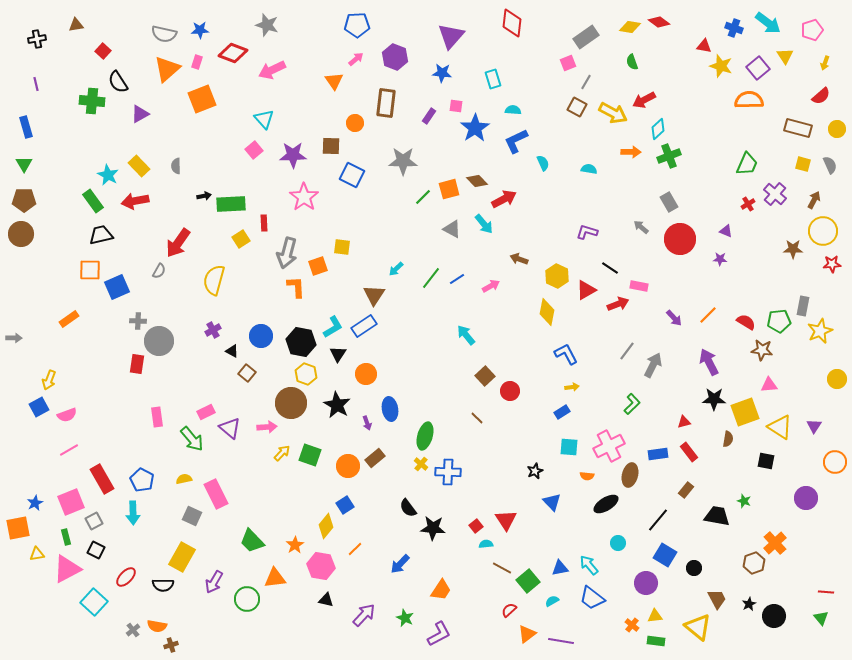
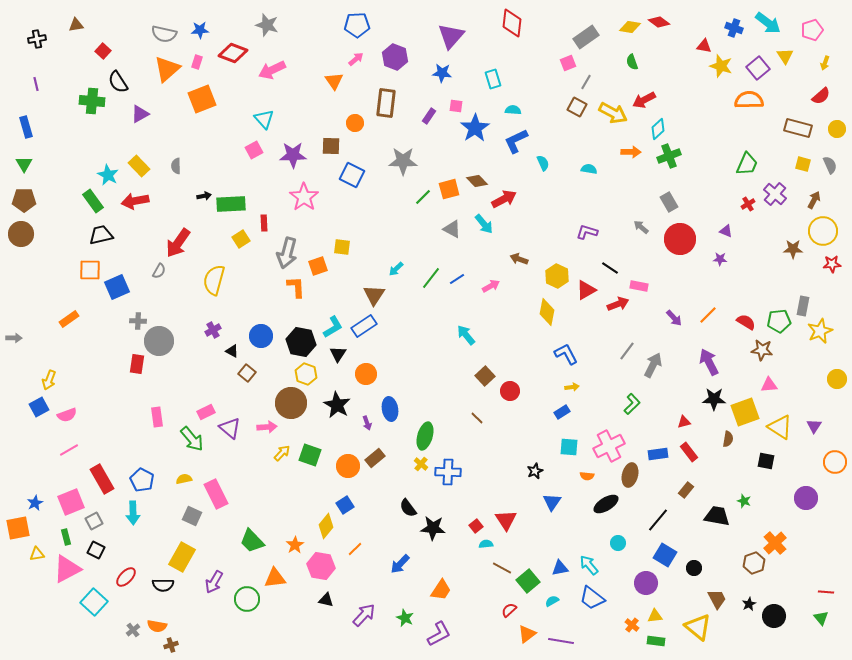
pink square at (254, 150): rotated 12 degrees clockwise
blue triangle at (552, 502): rotated 18 degrees clockwise
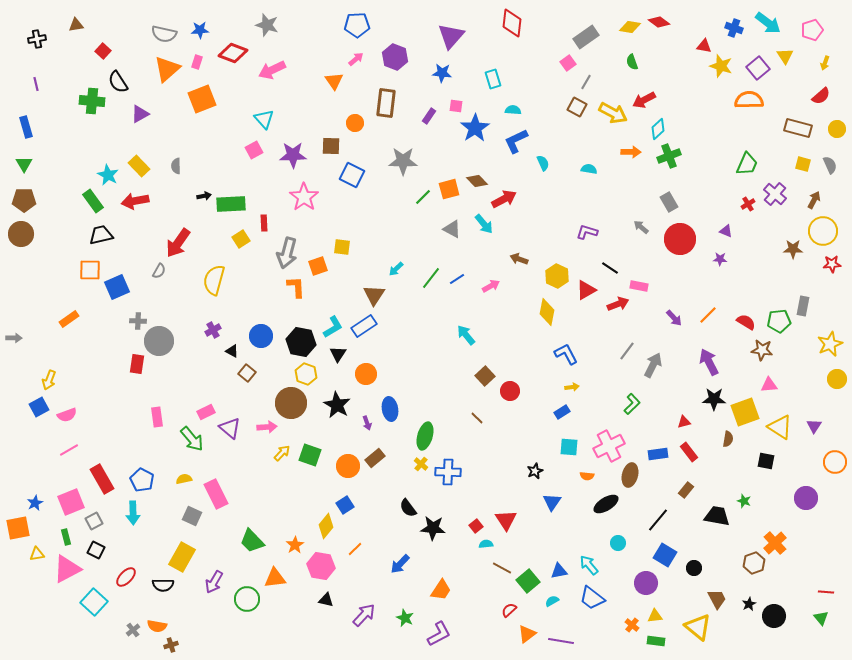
pink square at (568, 63): rotated 14 degrees counterclockwise
yellow star at (820, 331): moved 10 px right, 13 px down
blue triangle at (560, 568): moved 1 px left, 3 px down
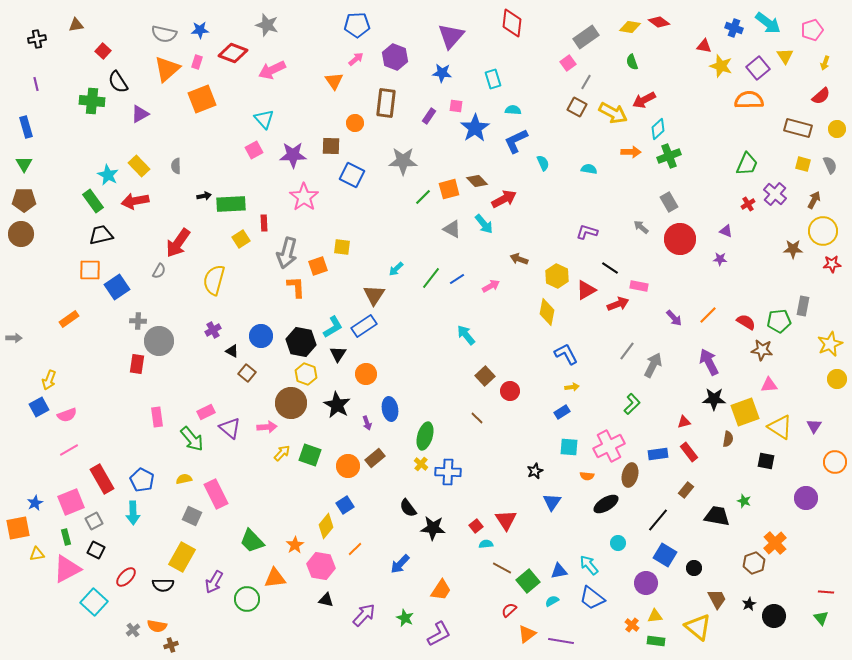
blue square at (117, 287): rotated 10 degrees counterclockwise
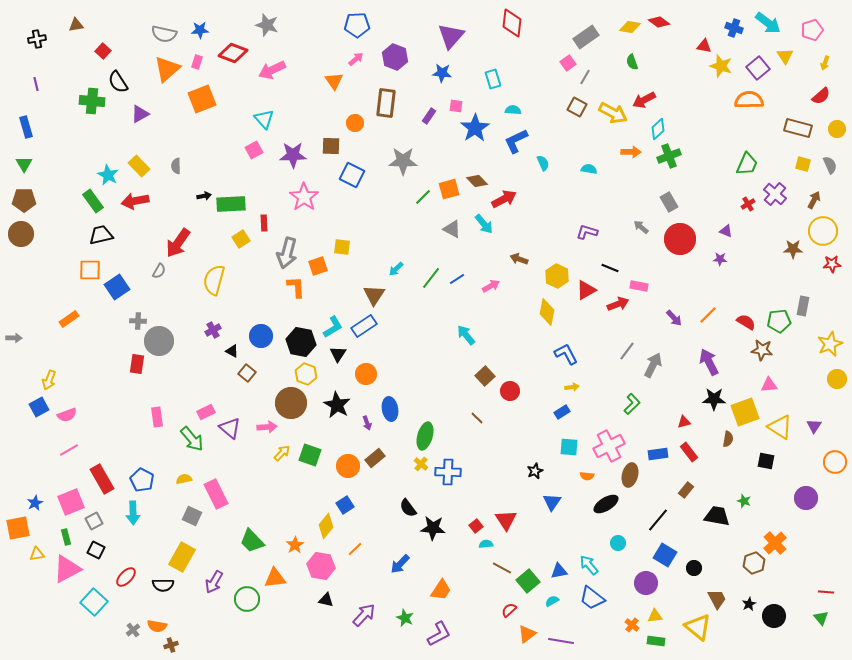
gray line at (586, 82): moved 1 px left, 5 px up
black line at (610, 268): rotated 12 degrees counterclockwise
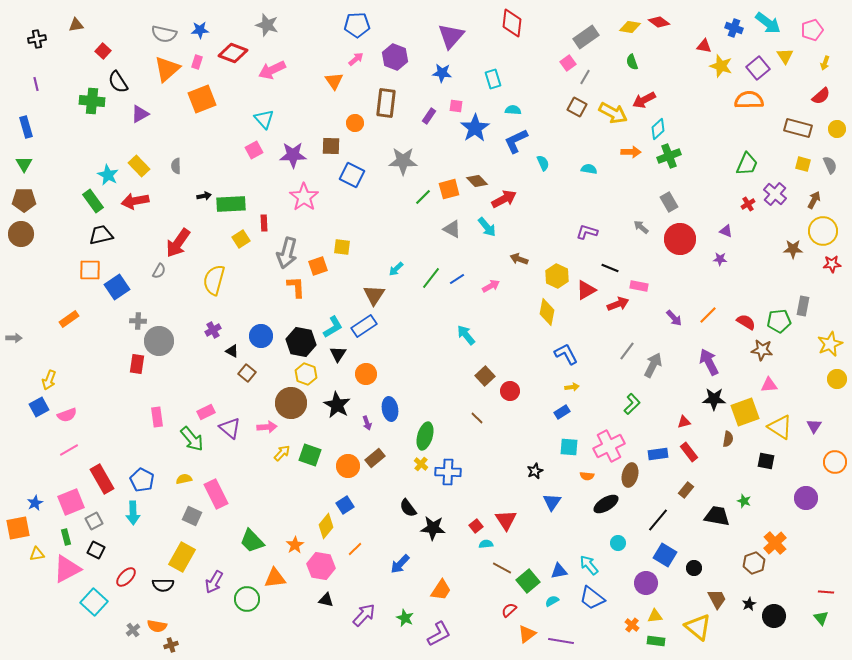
cyan arrow at (484, 224): moved 3 px right, 3 px down
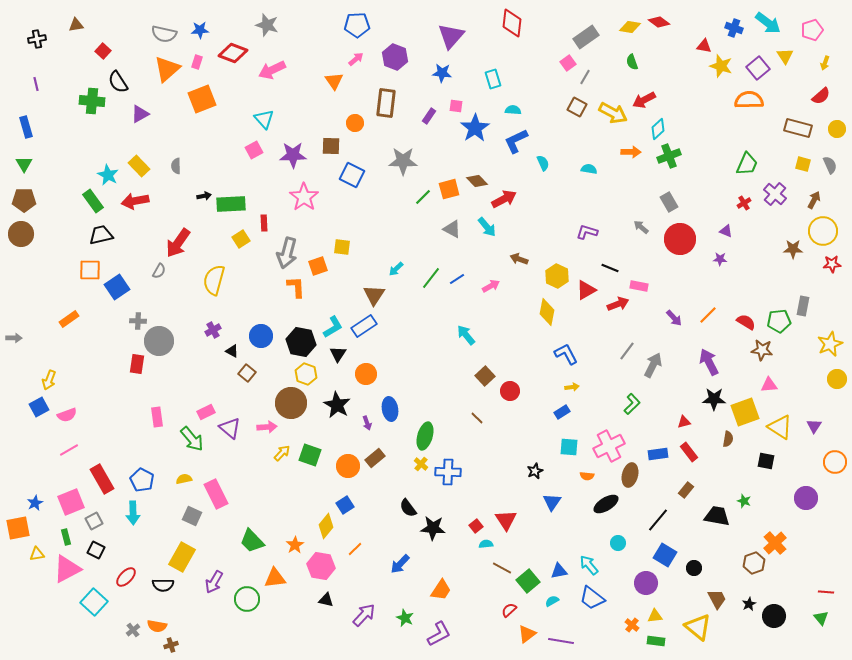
red cross at (748, 204): moved 4 px left, 1 px up
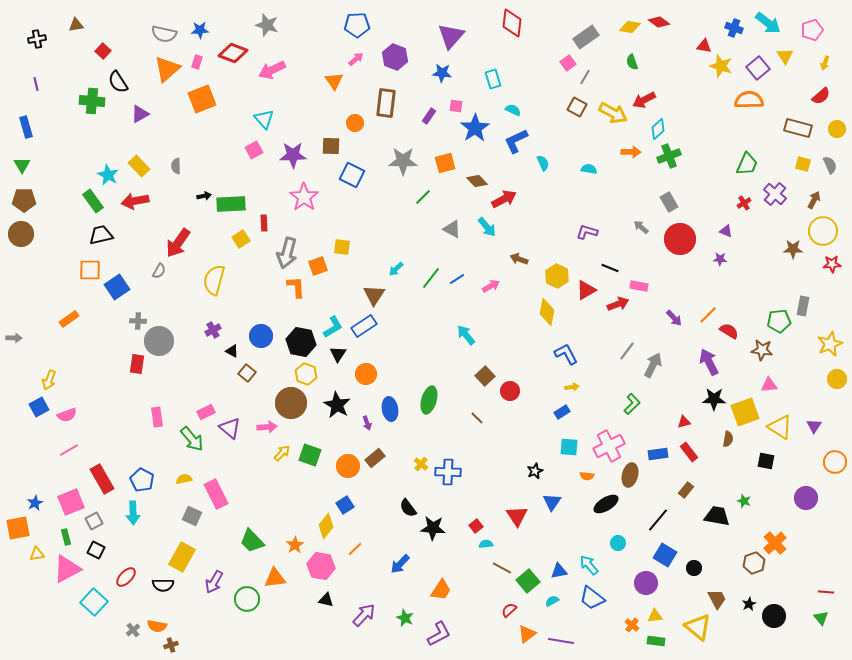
cyan semicircle at (513, 110): rotated 21 degrees clockwise
green triangle at (24, 164): moved 2 px left, 1 px down
orange square at (449, 189): moved 4 px left, 26 px up
red semicircle at (746, 322): moved 17 px left, 9 px down
green ellipse at (425, 436): moved 4 px right, 36 px up
red triangle at (506, 520): moved 11 px right, 4 px up
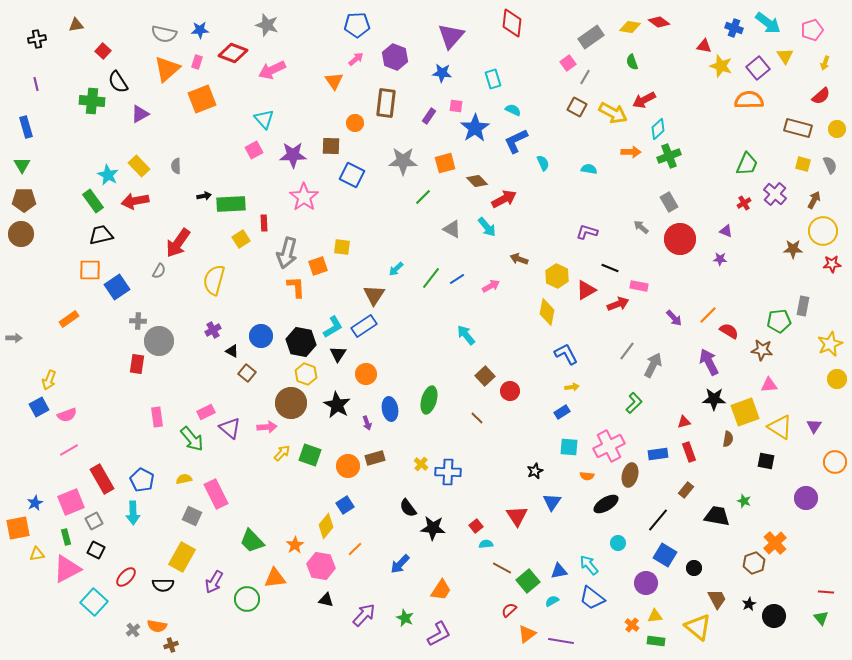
gray rectangle at (586, 37): moved 5 px right
green L-shape at (632, 404): moved 2 px right, 1 px up
red rectangle at (689, 452): rotated 18 degrees clockwise
brown rectangle at (375, 458): rotated 24 degrees clockwise
